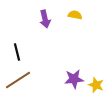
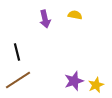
purple star: moved 2 px down; rotated 12 degrees counterclockwise
yellow star: rotated 28 degrees clockwise
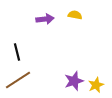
purple arrow: rotated 84 degrees counterclockwise
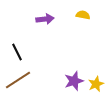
yellow semicircle: moved 8 px right
black line: rotated 12 degrees counterclockwise
yellow star: moved 1 px up
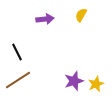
yellow semicircle: moved 2 px left; rotated 72 degrees counterclockwise
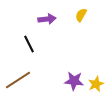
purple arrow: moved 2 px right
black line: moved 12 px right, 8 px up
purple star: rotated 24 degrees clockwise
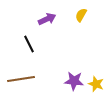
purple arrow: rotated 18 degrees counterclockwise
brown line: moved 3 px right, 1 px up; rotated 24 degrees clockwise
yellow star: rotated 28 degrees counterclockwise
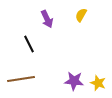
purple arrow: rotated 90 degrees clockwise
yellow star: moved 2 px right, 1 px up
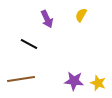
black line: rotated 36 degrees counterclockwise
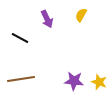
black line: moved 9 px left, 6 px up
yellow star: moved 1 px right, 1 px up
